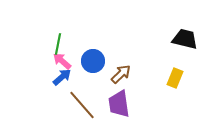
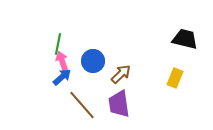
pink arrow: rotated 30 degrees clockwise
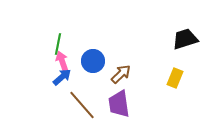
black trapezoid: rotated 32 degrees counterclockwise
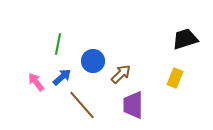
pink arrow: moved 26 px left, 21 px down; rotated 18 degrees counterclockwise
purple trapezoid: moved 14 px right, 1 px down; rotated 8 degrees clockwise
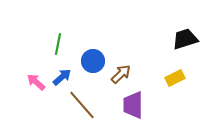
yellow rectangle: rotated 42 degrees clockwise
pink arrow: rotated 12 degrees counterclockwise
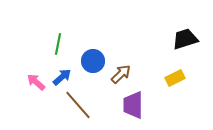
brown line: moved 4 px left
